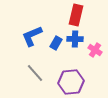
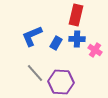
blue cross: moved 2 px right
purple hexagon: moved 10 px left; rotated 10 degrees clockwise
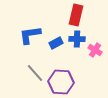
blue L-shape: moved 2 px left, 1 px up; rotated 15 degrees clockwise
blue rectangle: rotated 32 degrees clockwise
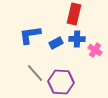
red rectangle: moved 2 px left, 1 px up
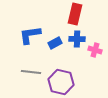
red rectangle: moved 1 px right
blue rectangle: moved 1 px left
pink cross: rotated 16 degrees counterclockwise
gray line: moved 4 px left, 1 px up; rotated 42 degrees counterclockwise
purple hexagon: rotated 10 degrees clockwise
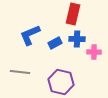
red rectangle: moved 2 px left
blue L-shape: rotated 15 degrees counterclockwise
pink cross: moved 1 px left, 2 px down; rotated 16 degrees counterclockwise
gray line: moved 11 px left
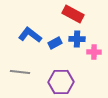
red rectangle: rotated 75 degrees counterclockwise
blue L-shape: rotated 60 degrees clockwise
purple hexagon: rotated 15 degrees counterclockwise
